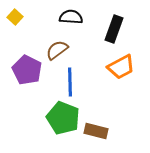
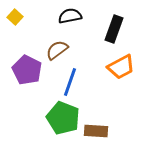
black semicircle: moved 1 px left, 1 px up; rotated 15 degrees counterclockwise
blue line: rotated 20 degrees clockwise
brown rectangle: rotated 10 degrees counterclockwise
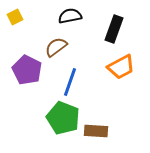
yellow square: rotated 21 degrees clockwise
brown semicircle: moved 1 px left, 3 px up
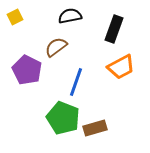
blue line: moved 6 px right
brown rectangle: moved 1 px left, 3 px up; rotated 20 degrees counterclockwise
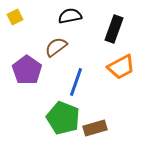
purple pentagon: rotated 8 degrees clockwise
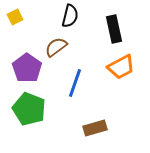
black semicircle: rotated 115 degrees clockwise
black rectangle: rotated 32 degrees counterclockwise
purple pentagon: moved 2 px up
blue line: moved 1 px left, 1 px down
green pentagon: moved 34 px left, 9 px up
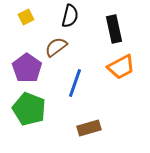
yellow square: moved 11 px right
brown rectangle: moved 6 px left
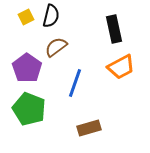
black semicircle: moved 19 px left
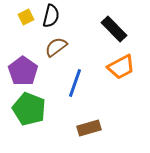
black rectangle: rotated 32 degrees counterclockwise
purple pentagon: moved 4 px left, 3 px down
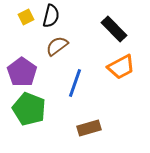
brown semicircle: moved 1 px right, 1 px up
purple pentagon: moved 1 px left, 1 px down
